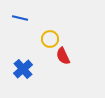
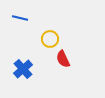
red semicircle: moved 3 px down
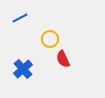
blue line: rotated 42 degrees counterclockwise
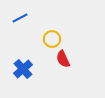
yellow circle: moved 2 px right
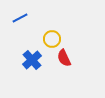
red semicircle: moved 1 px right, 1 px up
blue cross: moved 9 px right, 9 px up
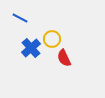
blue line: rotated 56 degrees clockwise
blue cross: moved 1 px left, 12 px up
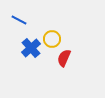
blue line: moved 1 px left, 2 px down
red semicircle: rotated 48 degrees clockwise
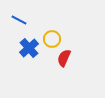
blue cross: moved 2 px left
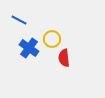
blue cross: rotated 12 degrees counterclockwise
red semicircle: rotated 30 degrees counterclockwise
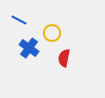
yellow circle: moved 6 px up
red semicircle: rotated 18 degrees clockwise
